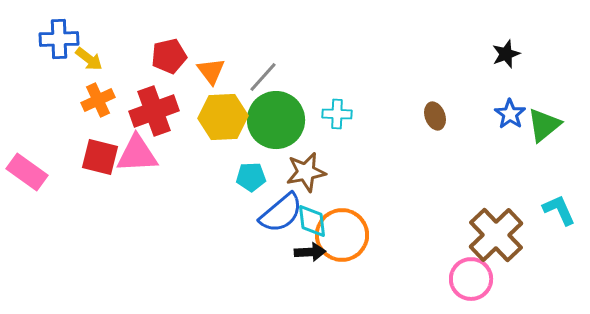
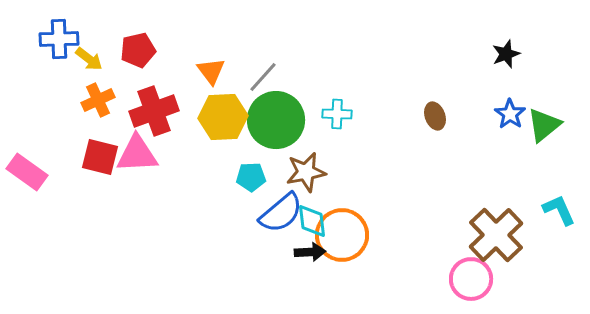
red pentagon: moved 31 px left, 6 px up
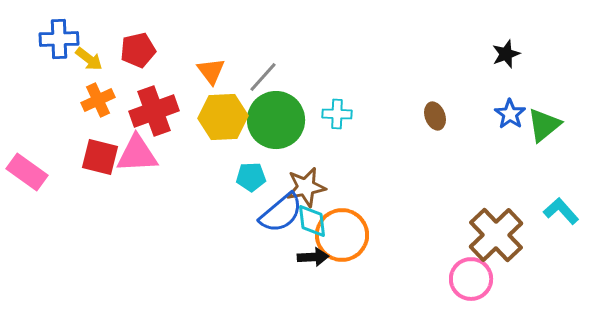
brown star: moved 15 px down
cyan L-shape: moved 2 px right, 1 px down; rotated 18 degrees counterclockwise
black arrow: moved 3 px right, 5 px down
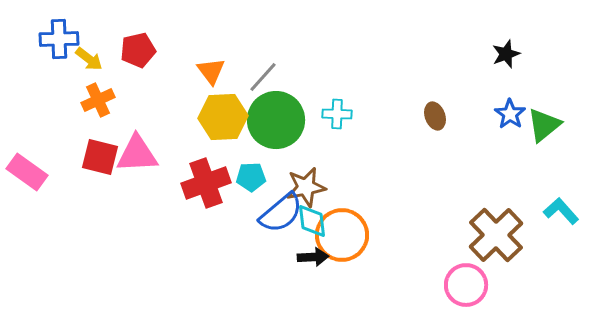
red cross: moved 52 px right, 72 px down
pink circle: moved 5 px left, 6 px down
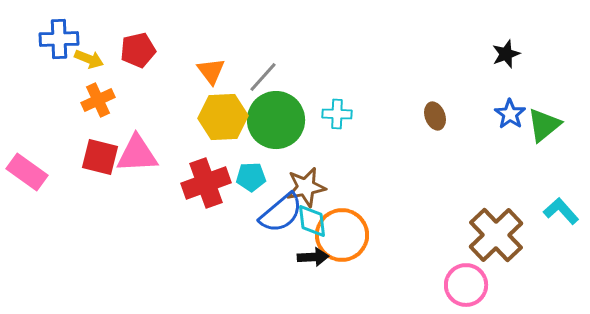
yellow arrow: rotated 16 degrees counterclockwise
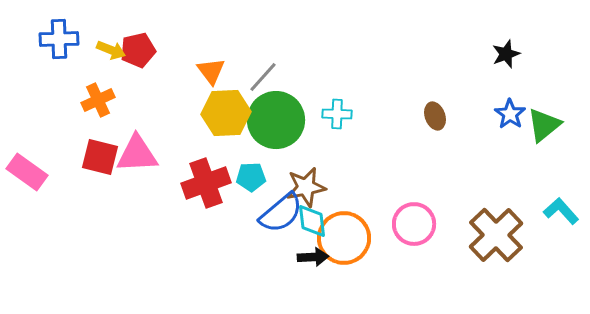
yellow arrow: moved 22 px right, 9 px up
yellow hexagon: moved 3 px right, 4 px up
orange circle: moved 2 px right, 3 px down
pink circle: moved 52 px left, 61 px up
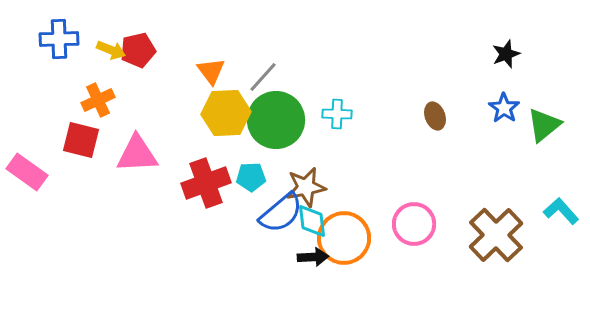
blue star: moved 6 px left, 6 px up
red square: moved 19 px left, 17 px up
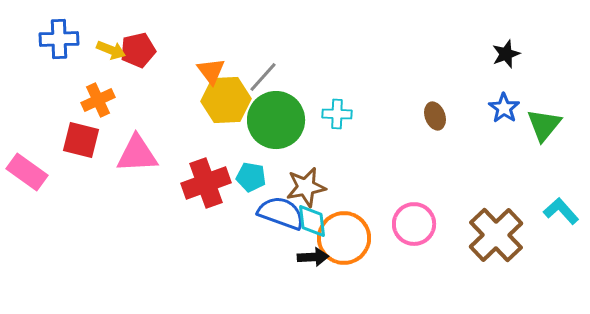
yellow hexagon: moved 13 px up
green triangle: rotated 12 degrees counterclockwise
cyan pentagon: rotated 12 degrees clockwise
blue semicircle: rotated 120 degrees counterclockwise
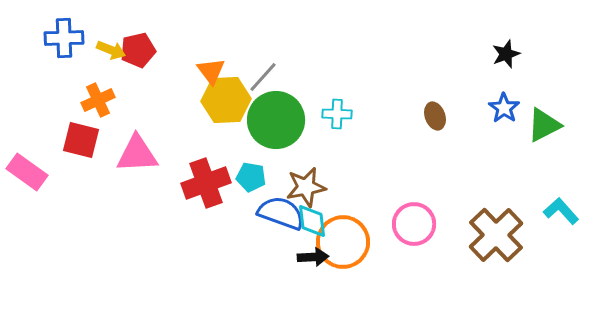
blue cross: moved 5 px right, 1 px up
green triangle: rotated 24 degrees clockwise
orange circle: moved 1 px left, 4 px down
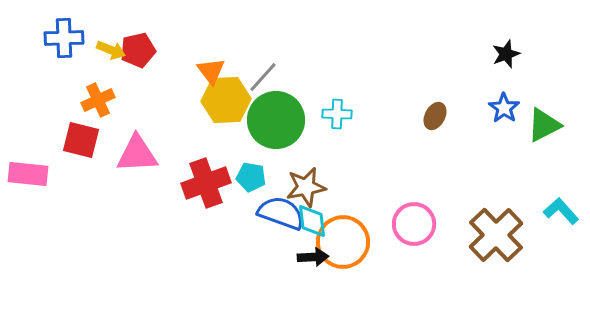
brown ellipse: rotated 48 degrees clockwise
pink rectangle: moved 1 px right, 2 px down; rotated 30 degrees counterclockwise
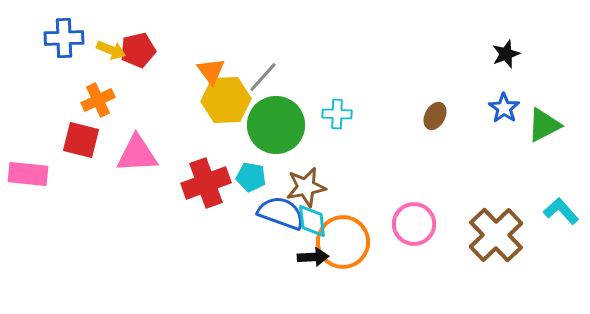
green circle: moved 5 px down
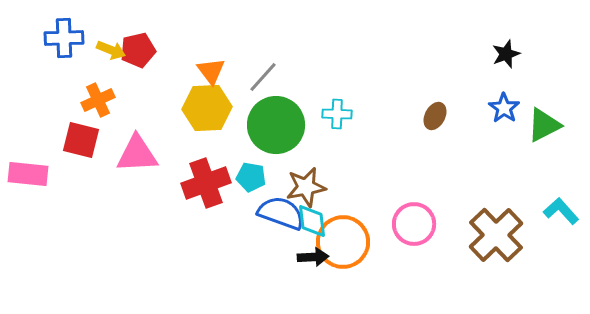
yellow hexagon: moved 19 px left, 8 px down
